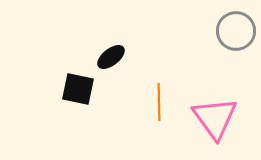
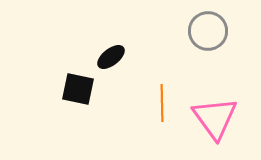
gray circle: moved 28 px left
orange line: moved 3 px right, 1 px down
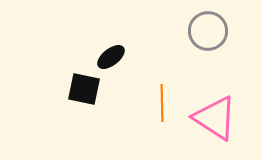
black square: moved 6 px right
pink triangle: rotated 21 degrees counterclockwise
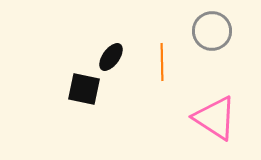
gray circle: moved 4 px right
black ellipse: rotated 16 degrees counterclockwise
orange line: moved 41 px up
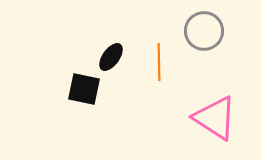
gray circle: moved 8 px left
orange line: moved 3 px left
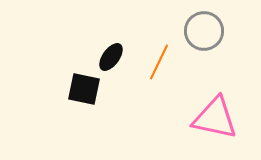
orange line: rotated 27 degrees clockwise
pink triangle: rotated 21 degrees counterclockwise
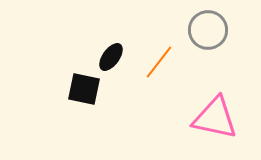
gray circle: moved 4 px right, 1 px up
orange line: rotated 12 degrees clockwise
